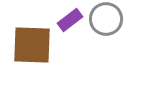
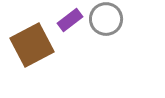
brown square: rotated 30 degrees counterclockwise
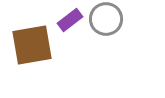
brown square: rotated 18 degrees clockwise
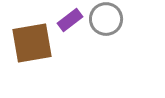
brown square: moved 2 px up
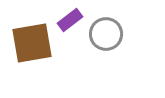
gray circle: moved 15 px down
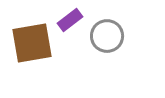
gray circle: moved 1 px right, 2 px down
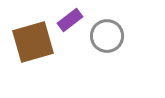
brown square: moved 1 px right, 1 px up; rotated 6 degrees counterclockwise
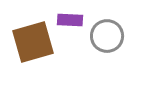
purple rectangle: rotated 40 degrees clockwise
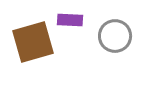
gray circle: moved 8 px right
